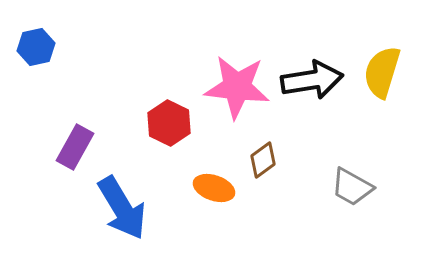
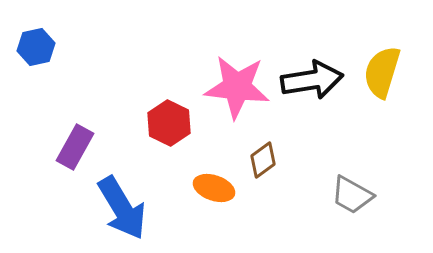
gray trapezoid: moved 8 px down
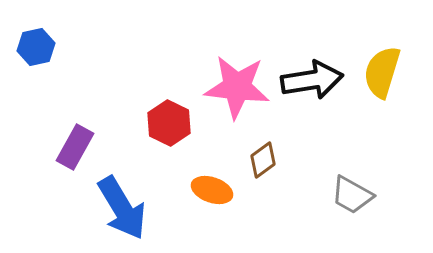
orange ellipse: moved 2 px left, 2 px down
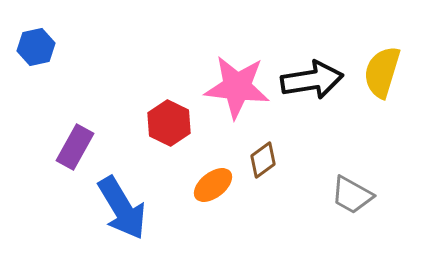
orange ellipse: moved 1 px right, 5 px up; rotated 57 degrees counterclockwise
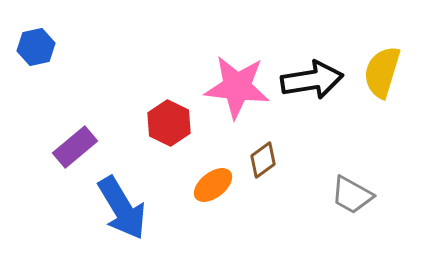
purple rectangle: rotated 21 degrees clockwise
